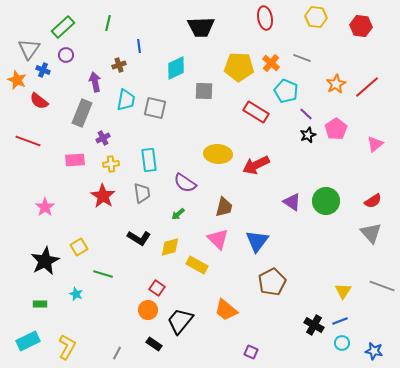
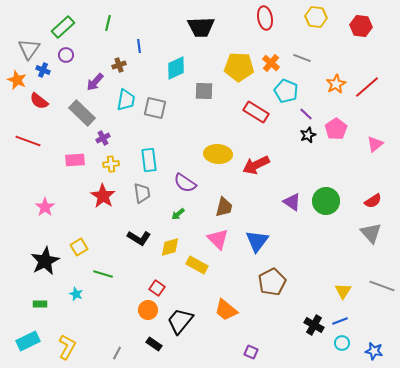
purple arrow at (95, 82): rotated 126 degrees counterclockwise
gray rectangle at (82, 113): rotated 68 degrees counterclockwise
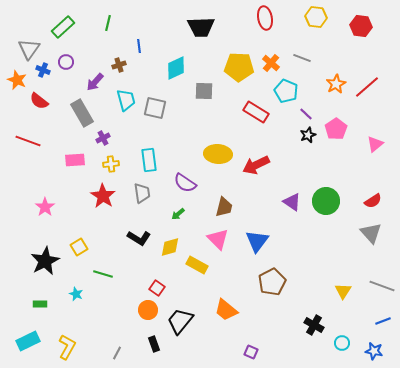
purple circle at (66, 55): moved 7 px down
cyan trapezoid at (126, 100): rotated 25 degrees counterclockwise
gray rectangle at (82, 113): rotated 16 degrees clockwise
blue line at (340, 321): moved 43 px right
black rectangle at (154, 344): rotated 35 degrees clockwise
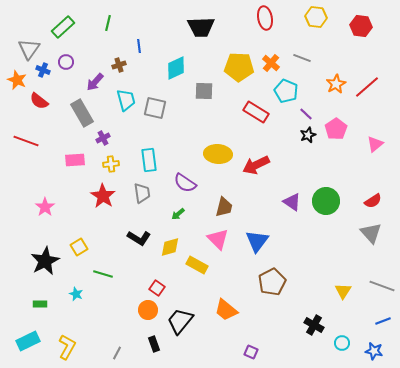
red line at (28, 141): moved 2 px left
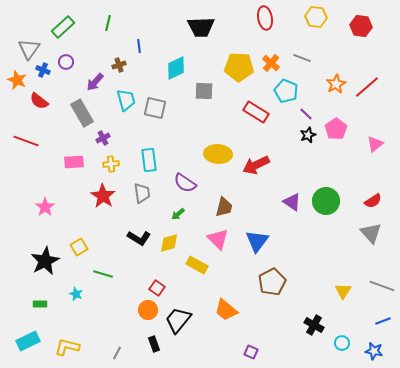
pink rectangle at (75, 160): moved 1 px left, 2 px down
yellow diamond at (170, 247): moved 1 px left, 4 px up
black trapezoid at (180, 321): moved 2 px left, 1 px up
yellow L-shape at (67, 347): rotated 105 degrees counterclockwise
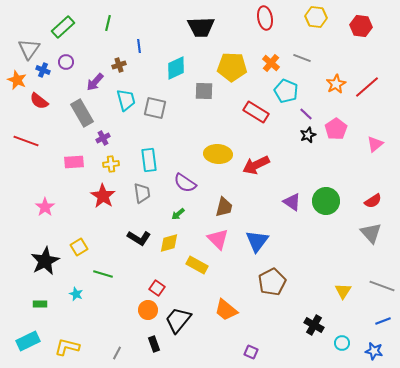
yellow pentagon at (239, 67): moved 7 px left
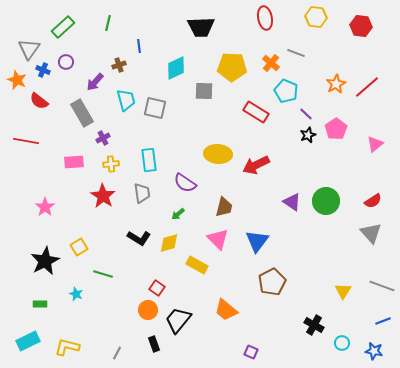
gray line at (302, 58): moved 6 px left, 5 px up
red line at (26, 141): rotated 10 degrees counterclockwise
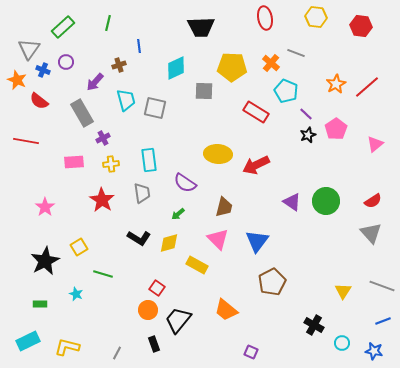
red star at (103, 196): moved 1 px left, 4 px down
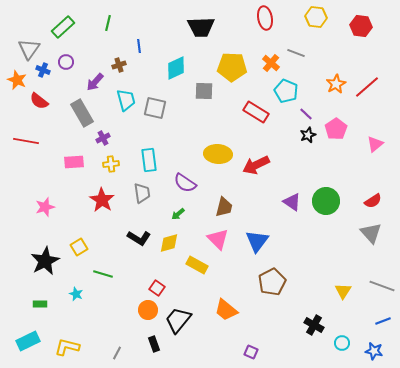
pink star at (45, 207): rotated 18 degrees clockwise
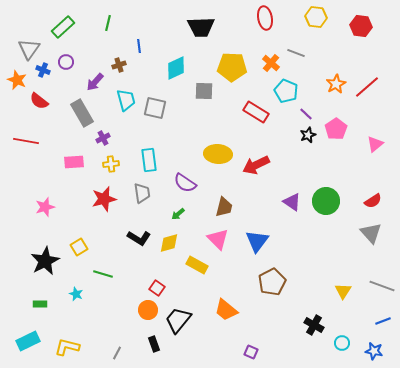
red star at (102, 200): moved 2 px right, 1 px up; rotated 25 degrees clockwise
